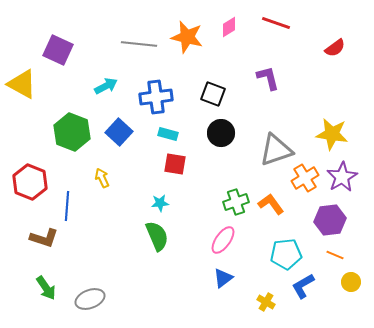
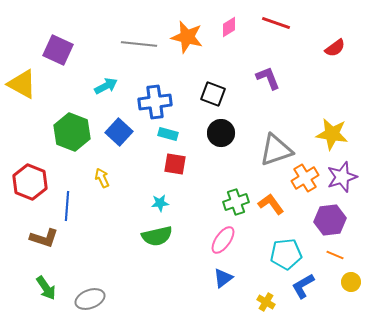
purple L-shape: rotated 8 degrees counterclockwise
blue cross: moved 1 px left, 5 px down
purple star: rotated 12 degrees clockwise
green semicircle: rotated 100 degrees clockwise
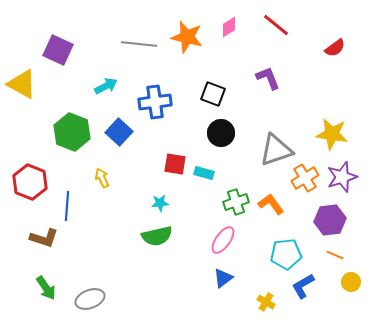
red line: moved 2 px down; rotated 20 degrees clockwise
cyan rectangle: moved 36 px right, 39 px down
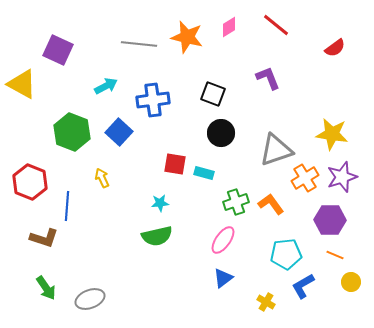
blue cross: moved 2 px left, 2 px up
purple hexagon: rotated 8 degrees clockwise
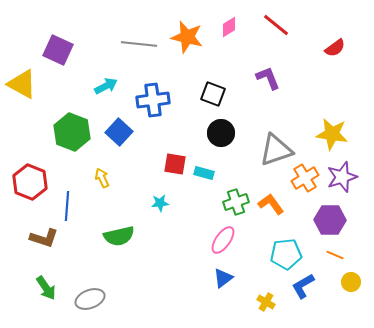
green semicircle: moved 38 px left
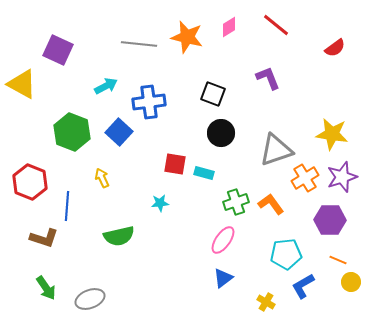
blue cross: moved 4 px left, 2 px down
orange line: moved 3 px right, 5 px down
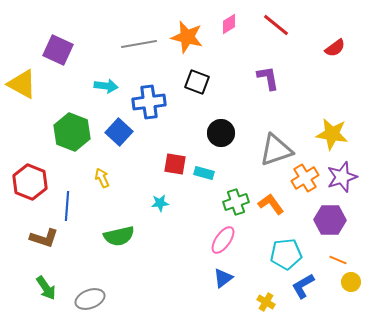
pink diamond: moved 3 px up
gray line: rotated 16 degrees counterclockwise
purple L-shape: rotated 12 degrees clockwise
cyan arrow: rotated 35 degrees clockwise
black square: moved 16 px left, 12 px up
